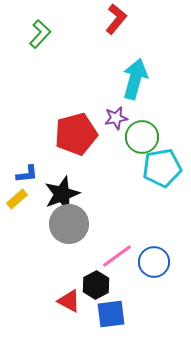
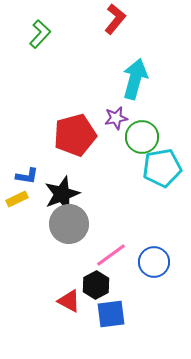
red L-shape: moved 1 px left
red pentagon: moved 1 px left, 1 px down
blue L-shape: moved 2 px down; rotated 15 degrees clockwise
yellow rectangle: rotated 15 degrees clockwise
pink line: moved 6 px left, 1 px up
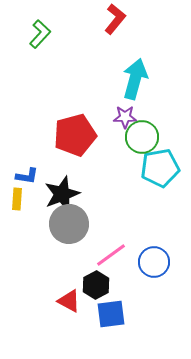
purple star: moved 9 px right, 1 px up; rotated 10 degrees clockwise
cyan pentagon: moved 2 px left
yellow rectangle: rotated 60 degrees counterclockwise
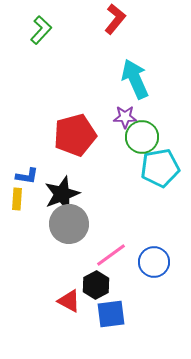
green L-shape: moved 1 px right, 4 px up
cyan arrow: rotated 39 degrees counterclockwise
